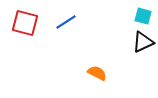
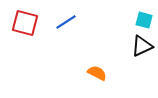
cyan square: moved 1 px right, 4 px down
black triangle: moved 1 px left, 4 px down
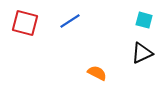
blue line: moved 4 px right, 1 px up
black triangle: moved 7 px down
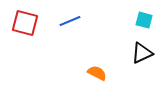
blue line: rotated 10 degrees clockwise
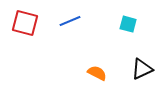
cyan square: moved 16 px left, 4 px down
black triangle: moved 16 px down
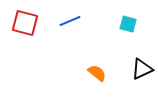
orange semicircle: rotated 12 degrees clockwise
